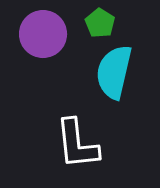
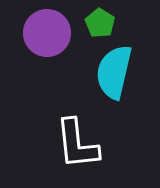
purple circle: moved 4 px right, 1 px up
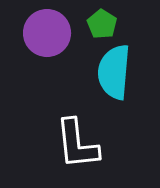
green pentagon: moved 2 px right, 1 px down
cyan semicircle: rotated 8 degrees counterclockwise
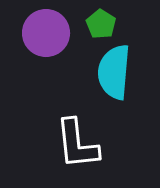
green pentagon: moved 1 px left
purple circle: moved 1 px left
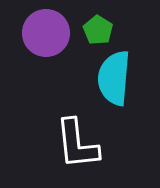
green pentagon: moved 3 px left, 6 px down
cyan semicircle: moved 6 px down
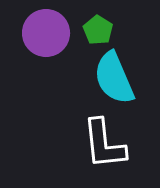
cyan semicircle: rotated 28 degrees counterclockwise
white L-shape: moved 27 px right
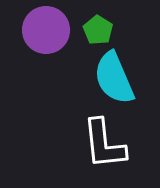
purple circle: moved 3 px up
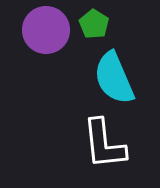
green pentagon: moved 4 px left, 6 px up
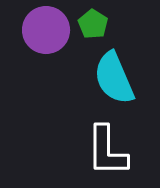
green pentagon: moved 1 px left
white L-shape: moved 3 px right, 7 px down; rotated 6 degrees clockwise
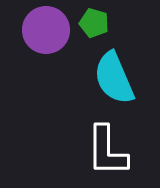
green pentagon: moved 1 px right, 1 px up; rotated 16 degrees counterclockwise
